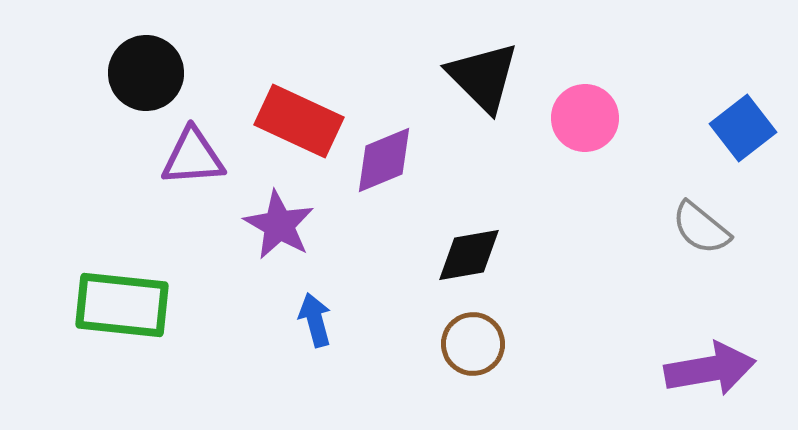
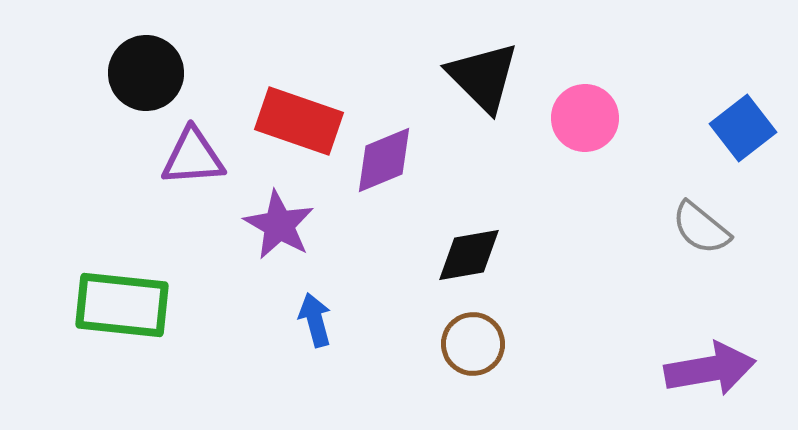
red rectangle: rotated 6 degrees counterclockwise
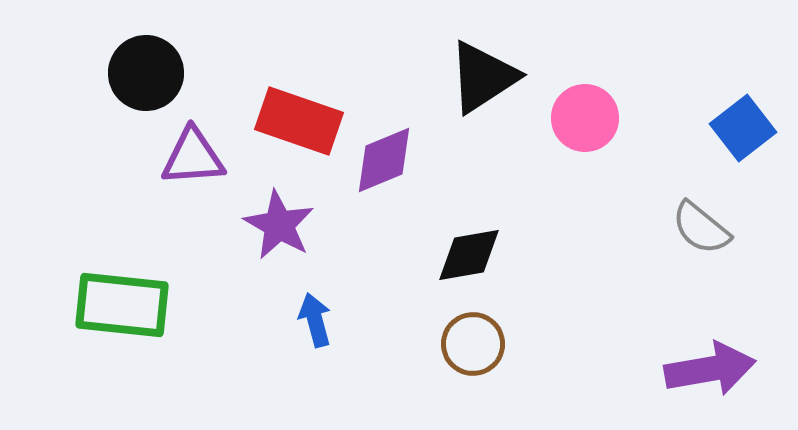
black triangle: rotated 42 degrees clockwise
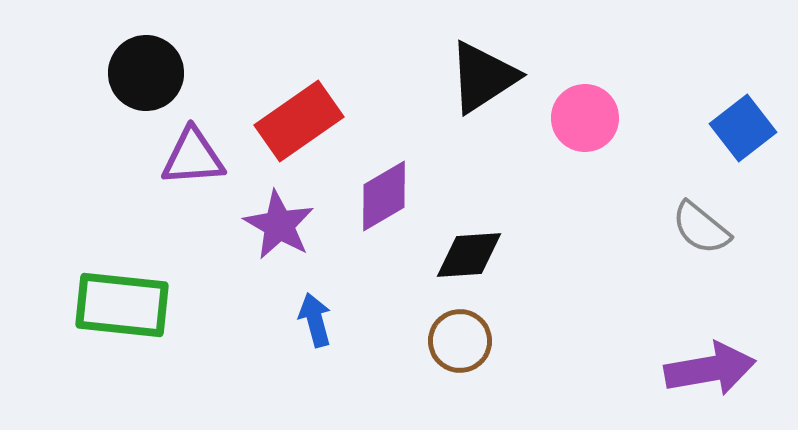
red rectangle: rotated 54 degrees counterclockwise
purple diamond: moved 36 px down; rotated 8 degrees counterclockwise
black diamond: rotated 6 degrees clockwise
brown circle: moved 13 px left, 3 px up
